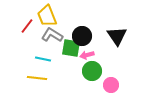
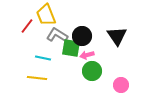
yellow trapezoid: moved 1 px left, 1 px up
gray L-shape: moved 5 px right
cyan line: moved 1 px up
pink circle: moved 10 px right
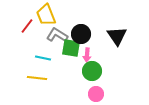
black circle: moved 1 px left, 2 px up
pink arrow: rotated 72 degrees counterclockwise
pink circle: moved 25 px left, 9 px down
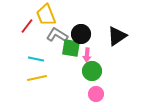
black triangle: rotated 30 degrees clockwise
cyan line: moved 7 px left, 1 px down
yellow line: rotated 18 degrees counterclockwise
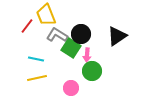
green square: rotated 24 degrees clockwise
pink circle: moved 25 px left, 6 px up
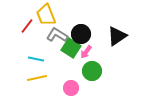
pink arrow: moved 1 px left, 3 px up; rotated 32 degrees clockwise
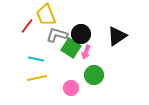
gray L-shape: rotated 15 degrees counterclockwise
pink arrow: rotated 16 degrees counterclockwise
green circle: moved 2 px right, 4 px down
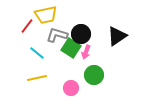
yellow trapezoid: rotated 80 degrees counterclockwise
cyan line: moved 1 px right, 6 px up; rotated 28 degrees clockwise
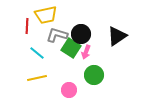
red line: rotated 35 degrees counterclockwise
pink circle: moved 2 px left, 2 px down
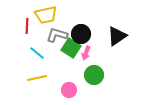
pink arrow: moved 1 px down
